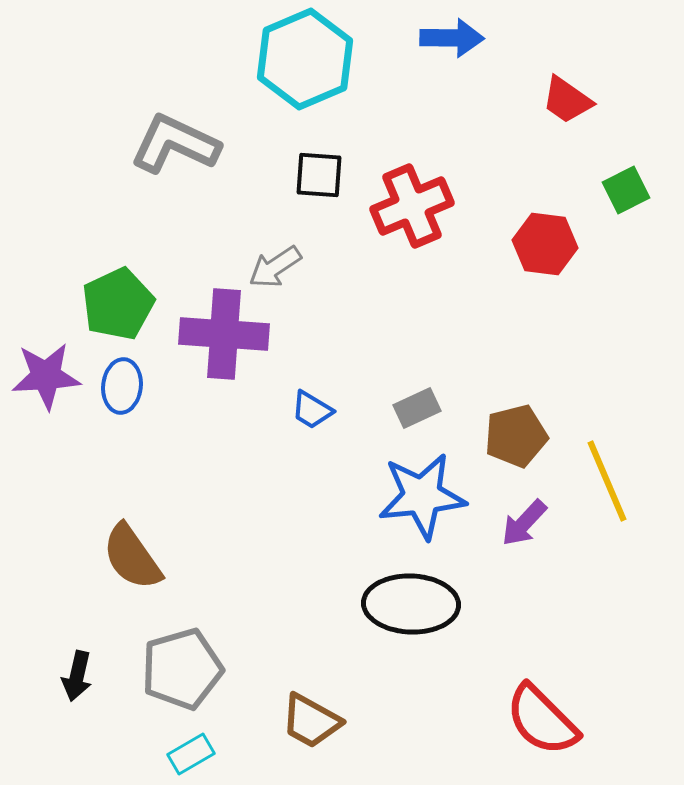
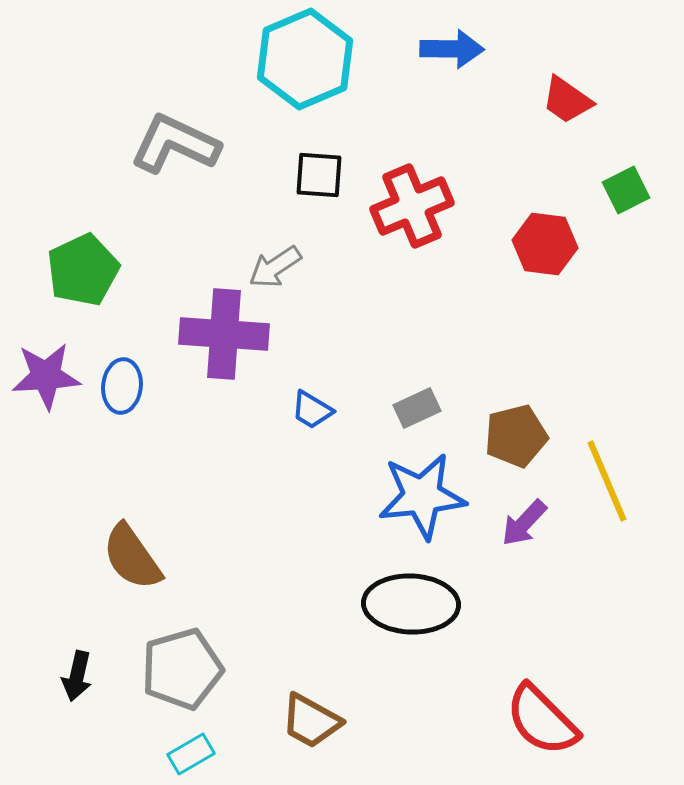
blue arrow: moved 11 px down
green pentagon: moved 35 px left, 34 px up
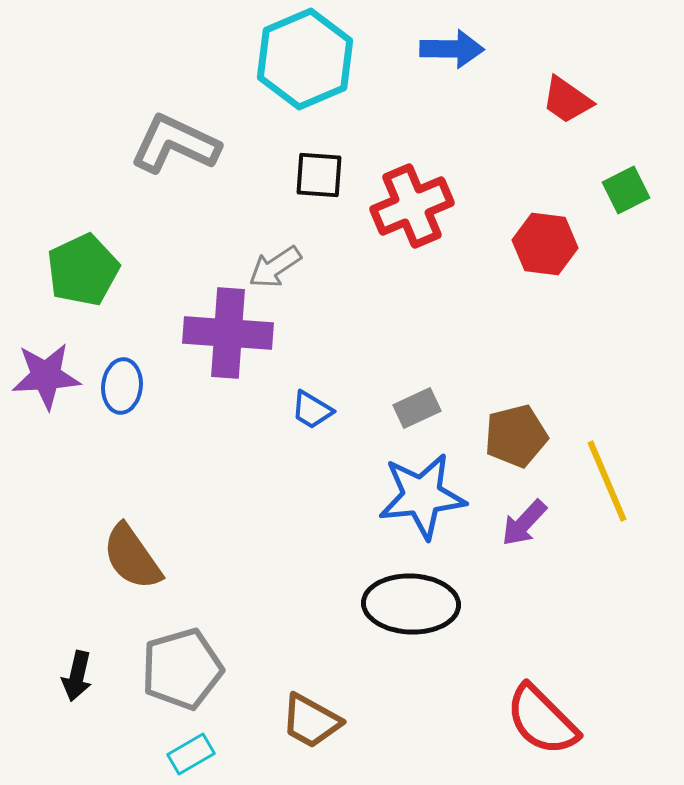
purple cross: moved 4 px right, 1 px up
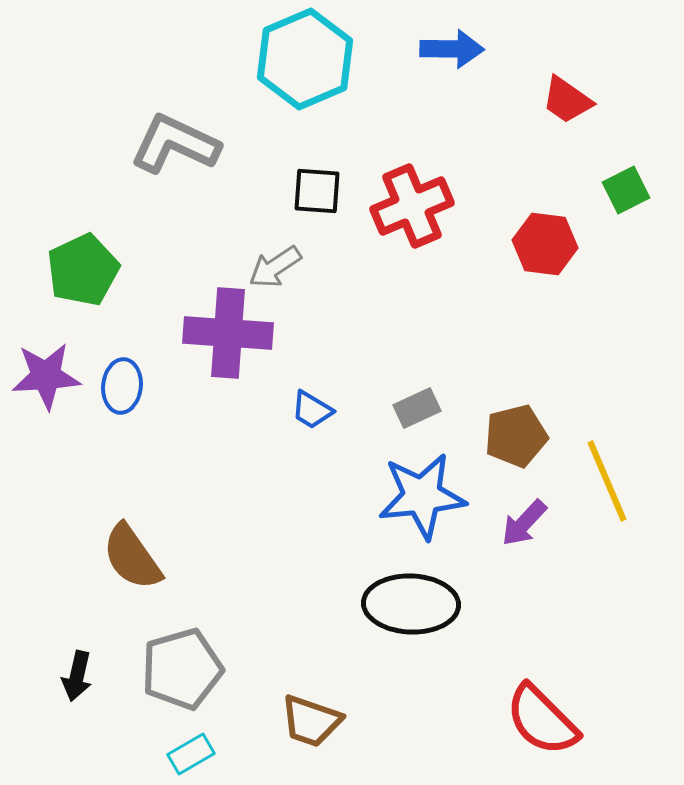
black square: moved 2 px left, 16 px down
brown trapezoid: rotated 10 degrees counterclockwise
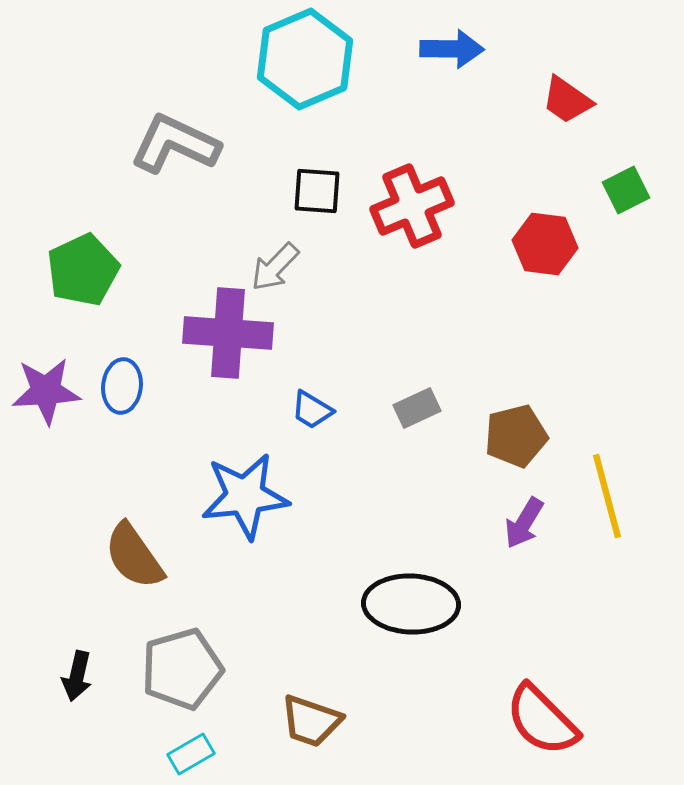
gray arrow: rotated 12 degrees counterclockwise
purple star: moved 15 px down
yellow line: moved 15 px down; rotated 8 degrees clockwise
blue star: moved 177 px left
purple arrow: rotated 12 degrees counterclockwise
brown semicircle: moved 2 px right, 1 px up
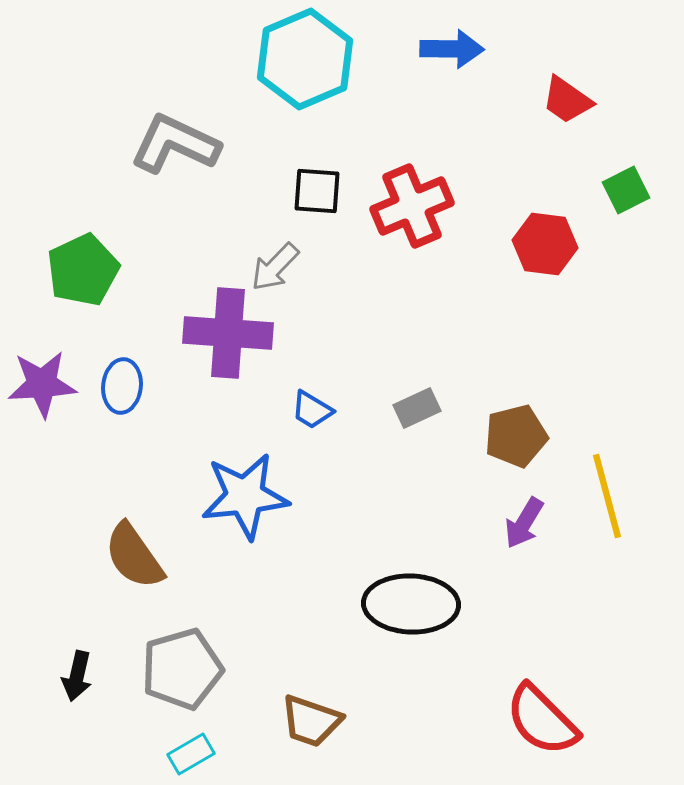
purple star: moved 4 px left, 7 px up
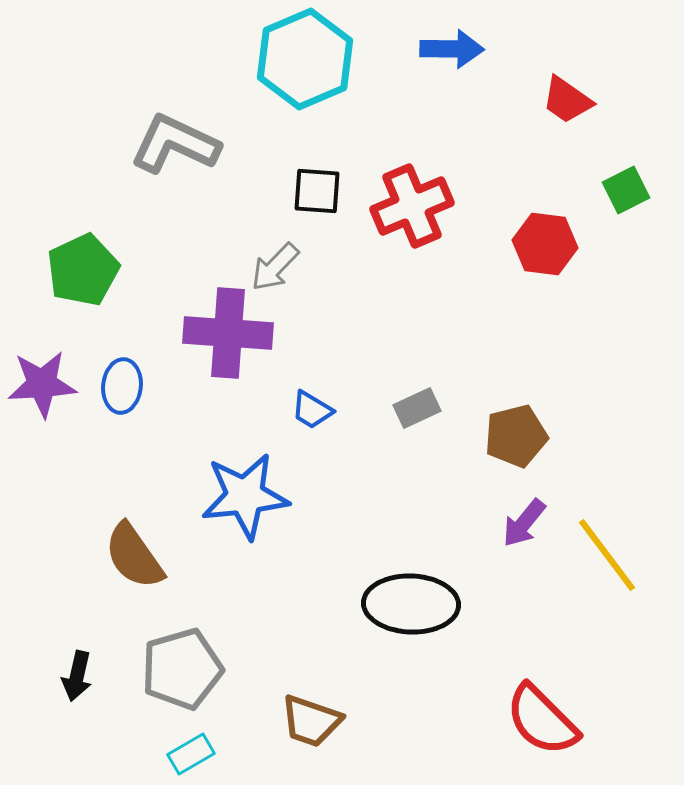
yellow line: moved 59 px down; rotated 22 degrees counterclockwise
purple arrow: rotated 8 degrees clockwise
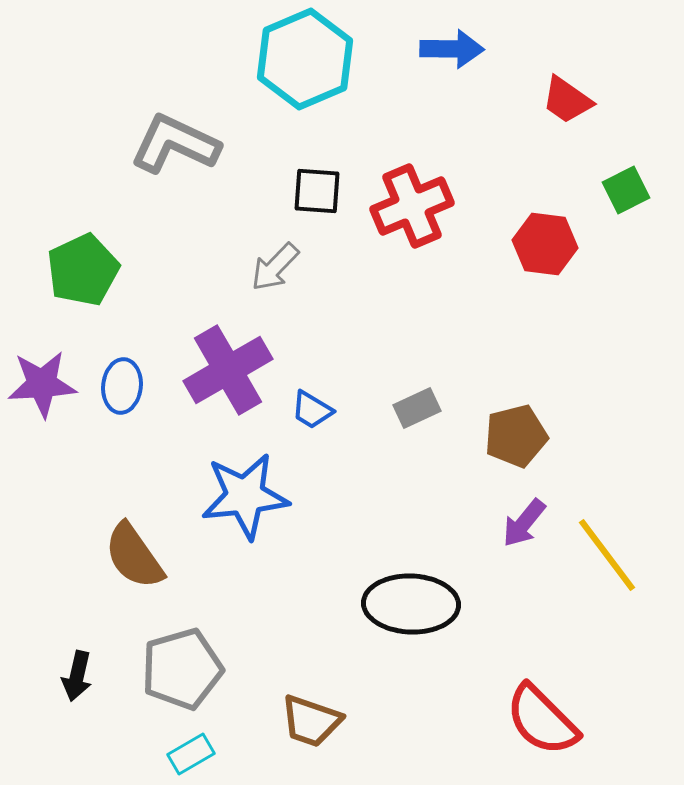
purple cross: moved 37 px down; rotated 34 degrees counterclockwise
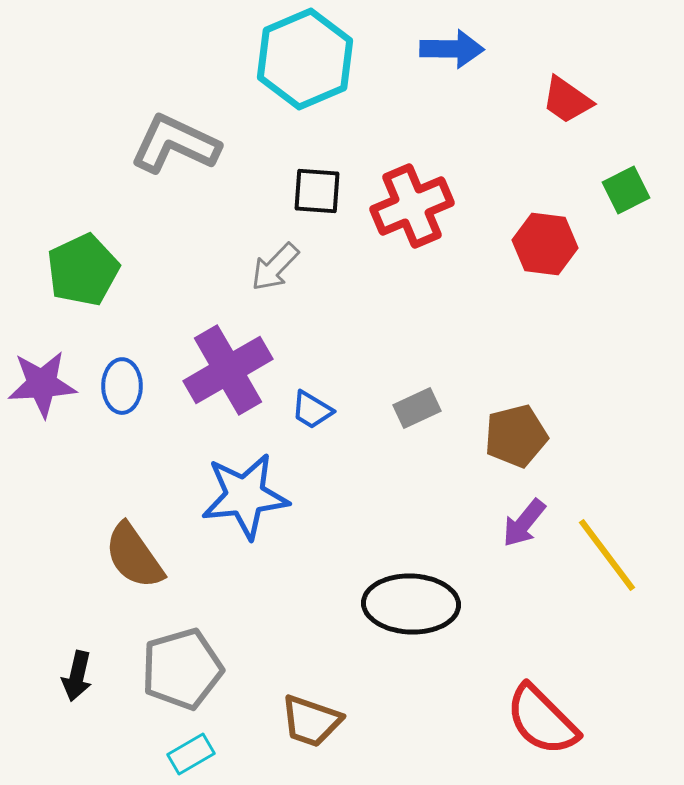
blue ellipse: rotated 6 degrees counterclockwise
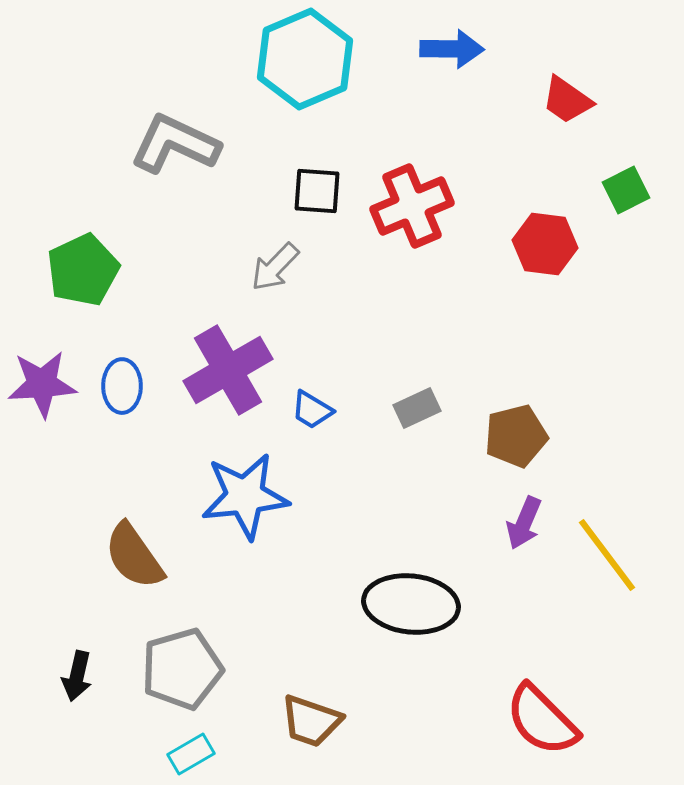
purple arrow: rotated 16 degrees counterclockwise
black ellipse: rotated 4 degrees clockwise
